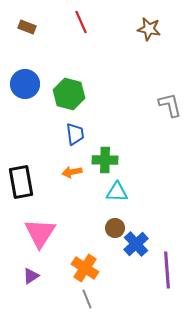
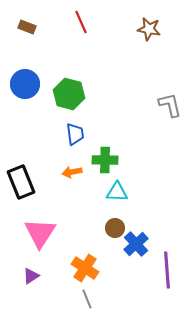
black rectangle: rotated 12 degrees counterclockwise
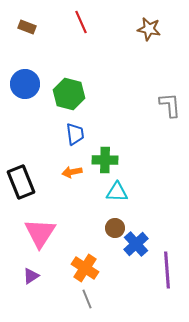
gray L-shape: rotated 8 degrees clockwise
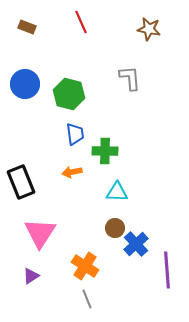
gray L-shape: moved 40 px left, 27 px up
green cross: moved 9 px up
orange cross: moved 2 px up
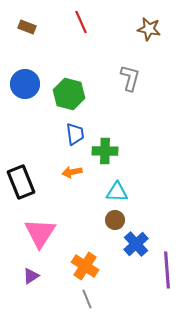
gray L-shape: rotated 20 degrees clockwise
brown circle: moved 8 px up
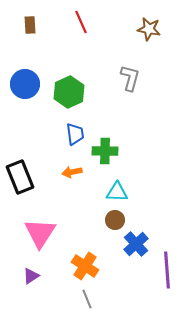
brown rectangle: moved 3 px right, 2 px up; rotated 66 degrees clockwise
green hexagon: moved 2 px up; rotated 20 degrees clockwise
black rectangle: moved 1 px left, 5 px up
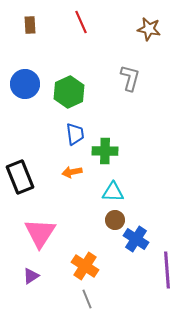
cyan triangle: moved 4 px left
blue cross: moved 5 px up; rotated 15 degrees counterclockwise
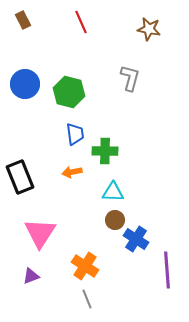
brown rectangle: moved 7 px left, 5 px up; rotated 24 degrees counterclockwise
green hexagon: rotated 20 degrees counterclockwise
purple triangle: rotated 12 degrees clockwise
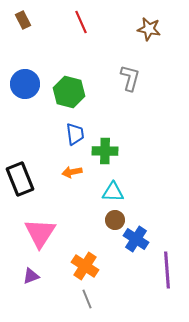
black rectangle: moved 2 px down
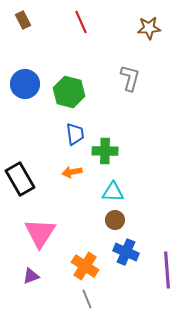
brown star: moved 1 px up; rotated 15 degrees counterclockwise
black rectangle: rotated 8 degrees counterclockwise
blue cross: moved 10 px left, 13 px down; rotated 10 degrees counterclockwise
